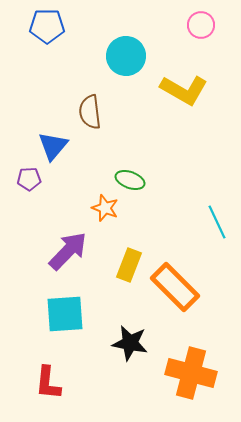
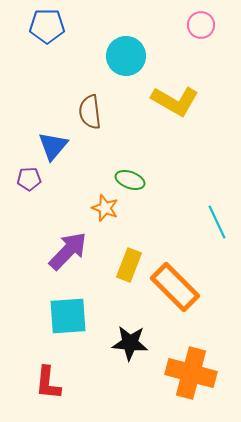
yellow L-shape: moved 9 px left, 11 px down
cyan square: moved 3 px right, 2 px down
black star: rotated 6 degrees counterclockwise
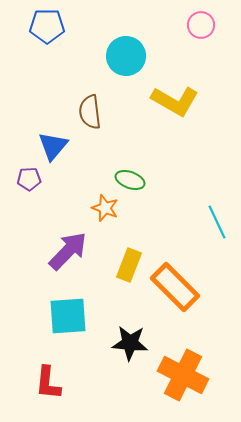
orange cross: moved 8 px left, 2 px down; rotated 12 degrees clockwise
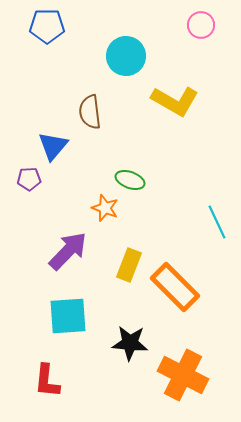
red L-shape: moved 1 px left, 2 px up
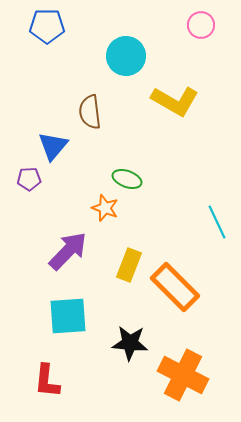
green ellipse: moved 3 px left, 1 px up
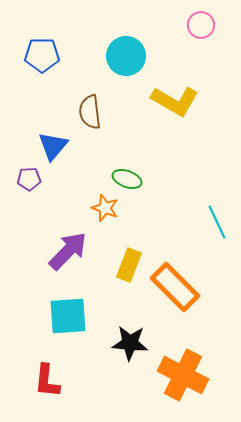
blue pentagon: moved 5 px left, 29 px down
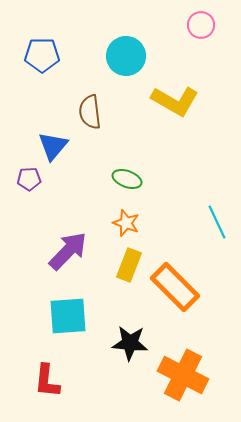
orange star: moved 21 px right, 15 px down
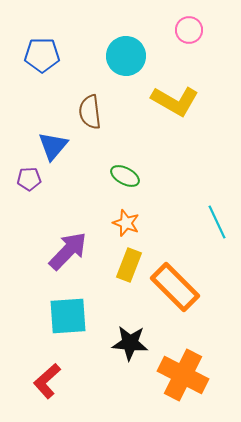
pink circle: moved 12 px left, 5 px down
green ellipse: moved 2 px left, 3 px up; rotated 8 degrees clockwise
red L-shape: rotated 42 degrees clockwise
